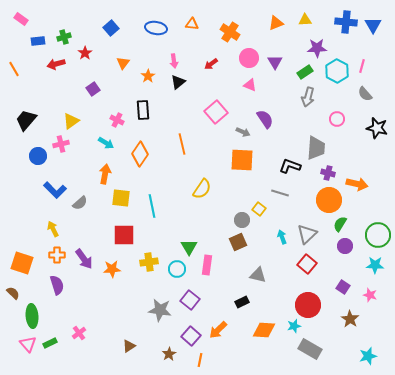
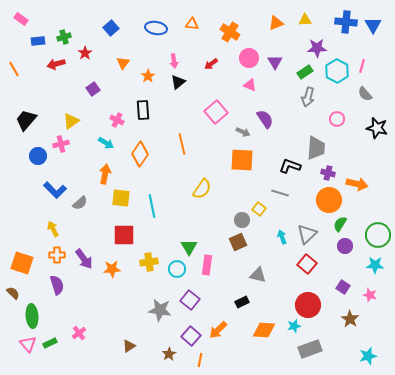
gray rectangle at (310, 349): rotated 50 degrees counterclockwise
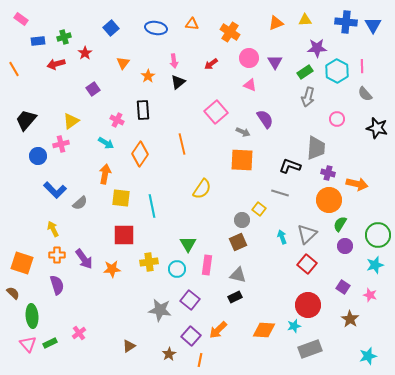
pink line at (362, 66): rotated 16 degrees counterclockwise
green triangle at (189, 247): moved 1 px left, 3 px up
cyan star at (375, 265): rotated 18 degrees counterclockwise
gray triangle at (258, 275): moved 20 px left
black rectangle at (242, 302): moved 7 px left, 5 px up
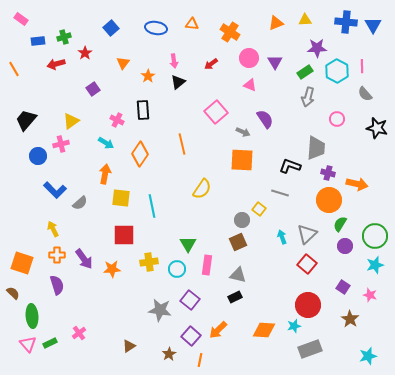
green circle at (378, 235): moved 3 px left, 1 px down
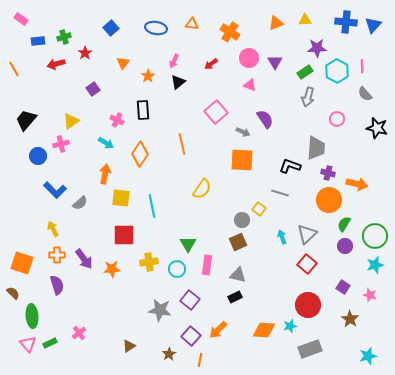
blue triangle at (373, 25): rotated 12 degrees clockwise
pink arrow at (174, 61): rotated 32 degrees clockwise
green semicircle at (340, 224): moved 4 px right
cyan star at (294, 326): moved 4 px left
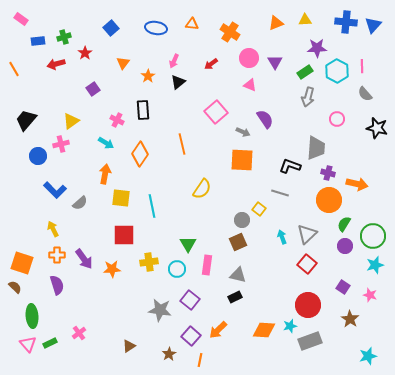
green circle at (375, 236): moved 2 px left
brown semicircle at (13, 293): moved 2 px right, 6 px up
gray rectangle at (310, 349): moved 8 px up
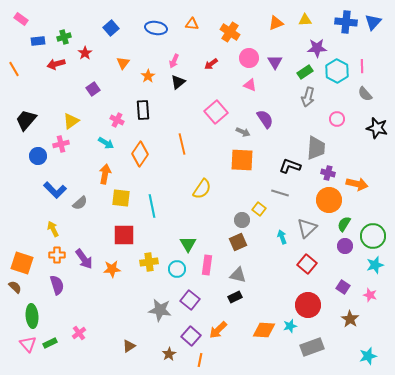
blue triangle at (373, 25): moved 3 px up
gray triangle at (307, 234): moved 6 px up
gray rectangle at (310, 341): moved 2 px right, 6 px down
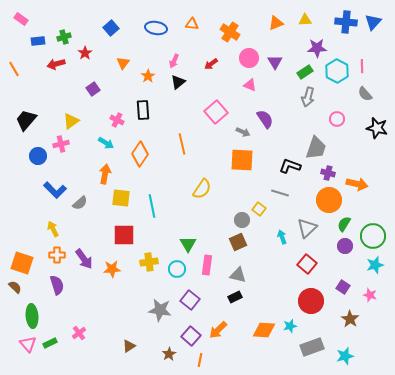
gray trapezoid at (316, 148): rotated 15 degrees clockwise
red circle at (308, 305): moved 3 px right, 4 px up
cyan star at (368, 356): moved 23 px left
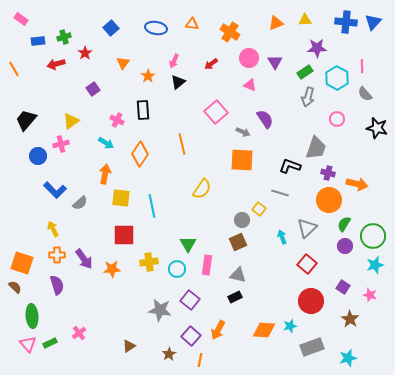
cyan hexagon at (337, 71): moved 7 px down
orange arrow at (218, 330): rotated 18 degrees counterclockwise
cyan star at (345, 356): moved 3 px right, 2 px down
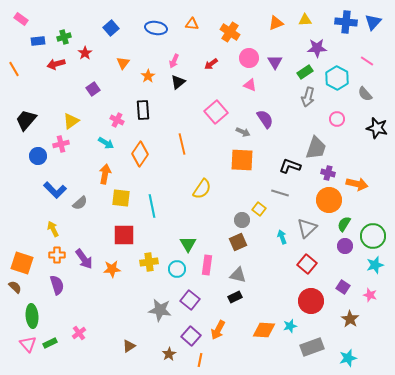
pink line at (362, 66): moved 5 px right, 5 px up; rotated 56 degrees counterclockwise
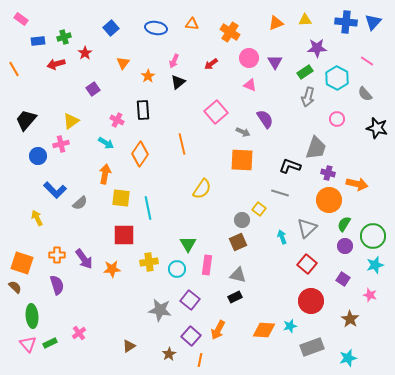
cyan line at (152, 206): moved 4 px left, 2 px down
yellow arrow at (53, 229): moved 16 px left, 11 px up
purple square at (343, 287): moved 8 px up
